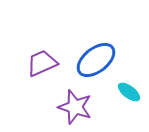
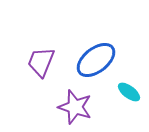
purple trapezoid: moved 1 px left, 1 px up; rotated 44 degrees counterclockwise
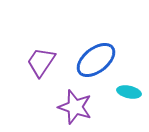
purple trapezoid: rotated 12 degrees clockwise
cyan ellipse: rotated 25 degrees counterclockwise
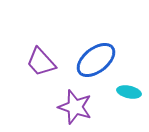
purple trapezoid: rotated 76 degrees counterclockwise
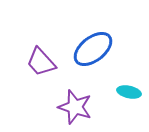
blue ellipse: moved 3 px left, 11 px up
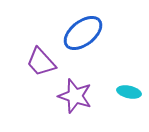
blue ellipse: moved 10 px left, 16 px up
purple star: moved 11 px up
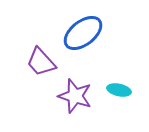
cyan ellipse: moved 10 px left, 2 px up
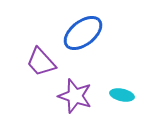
cyan ellipse: moved 3 px right, 5 px down
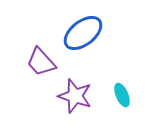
cyan ellipse: rotated 55 degrees clockwise
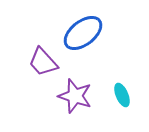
purple trapezoid: moved 2 px right
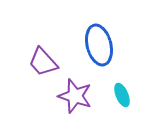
blue ellipse: moved 16 px right, 12 px down; rotated 66 degrees counterclockwise
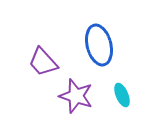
purple star: moved 1 px right
